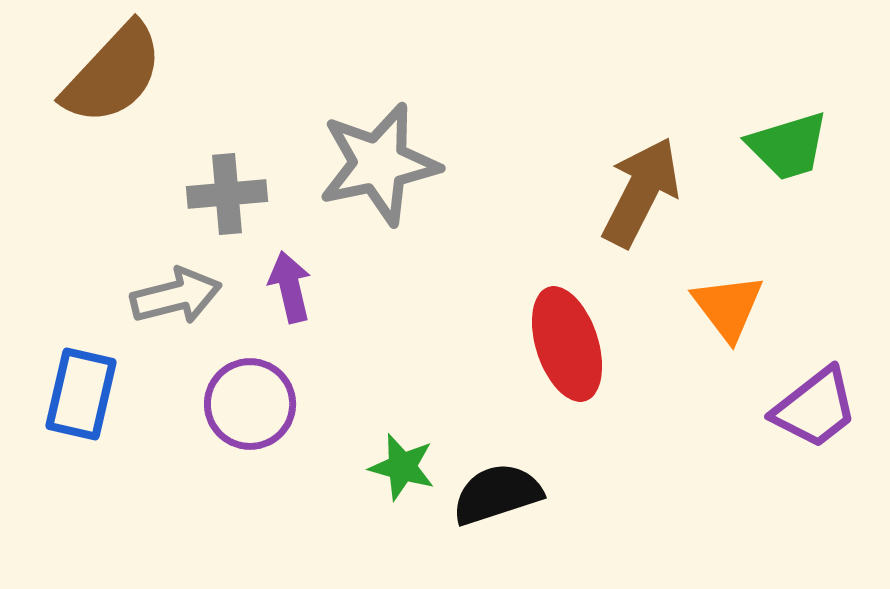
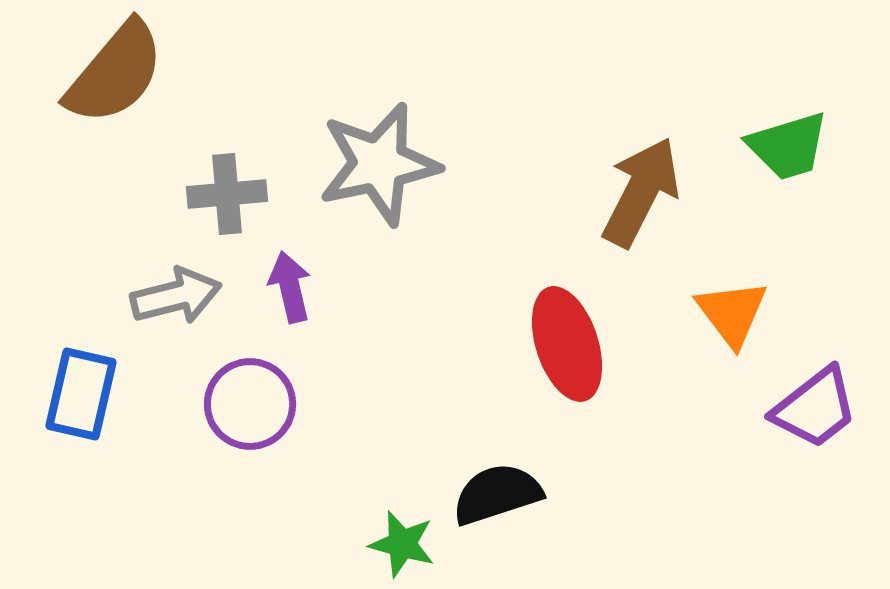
brown semicircle: moved 2 px right, 1 px up; rotated 3 degrees counterclockwise
orange triangle: moved 4 px right, 6 px down
green star: moved 77 px down
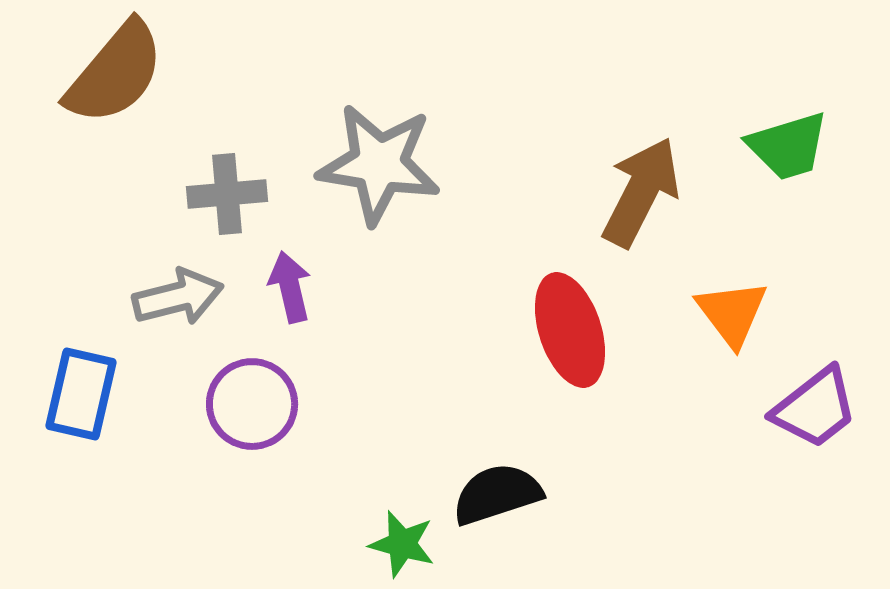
gray star: rotated 21 degrees clockwise
gray arrow: moved 2 px right, 1 px down
red ellipse: moved 3 px right, 14 px up
purple circle: moved 2 px right
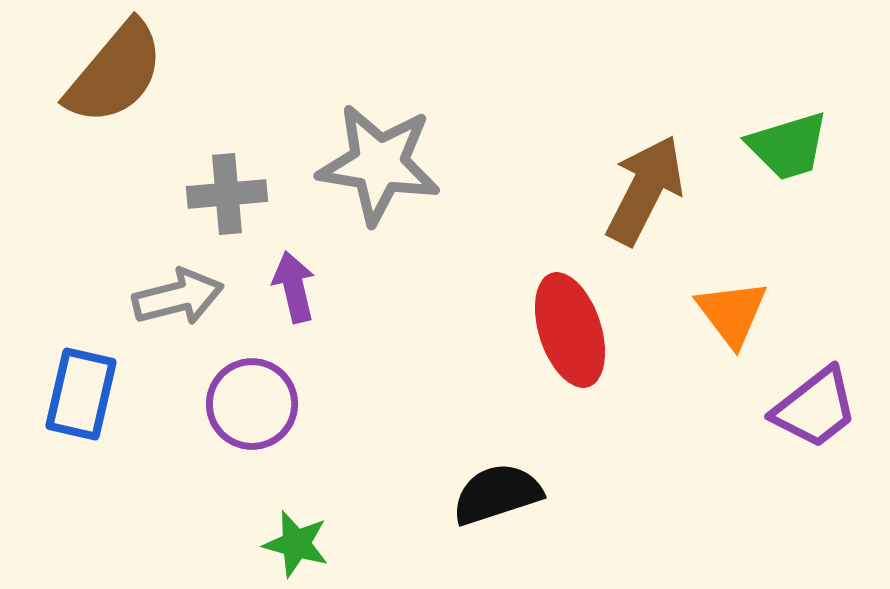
brown arrow: moved 4 px right, 2 px up
purple arrow: moved 4 px right
green star: moved 106 px left
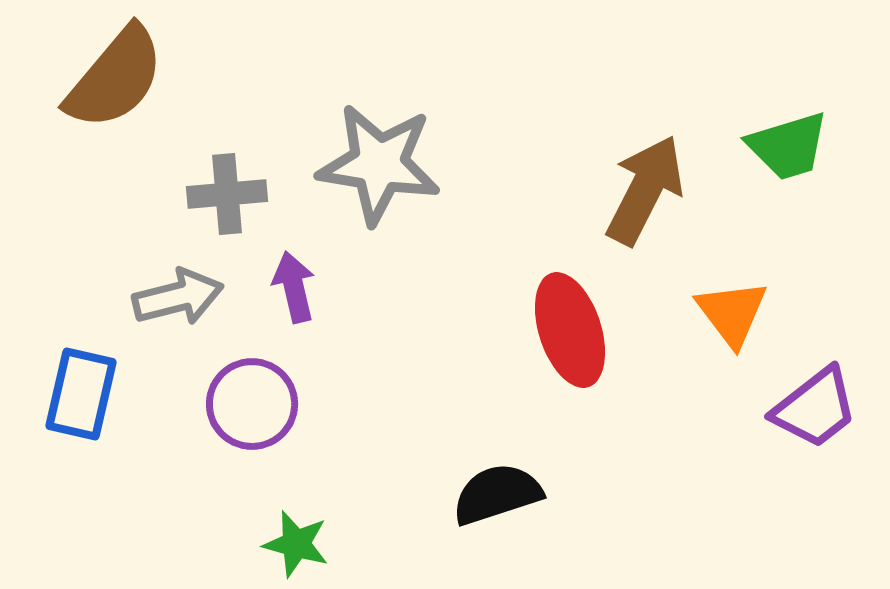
brown semicircle: moved 5 px down
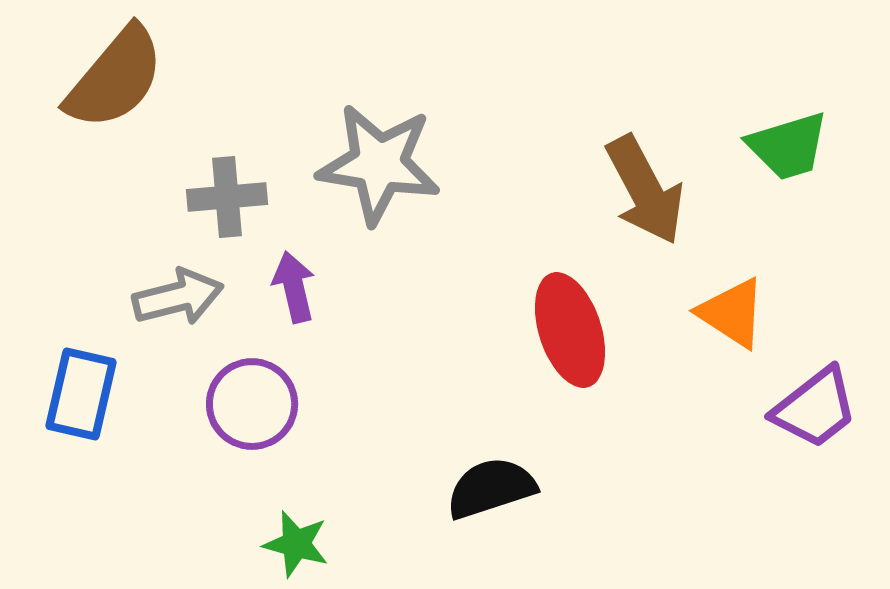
brown arrow: rotated 125 degrees clockwise
gray cross: moved 3 px down
orange triangle: rotated 20 degrees counterclockwise
black semicircle: moved 6 px left, 6 px up
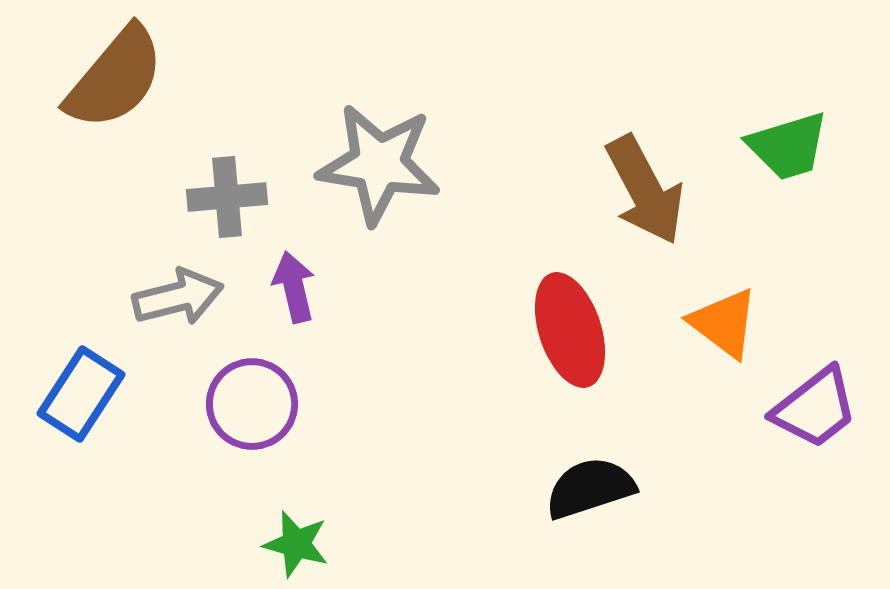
orange triangle: moved 8 px left, 10 px down; rotated 4 degrees clockwise
blue rectangle: rotated 20 degrees clockwise
black semicircle: moved 99 px right
